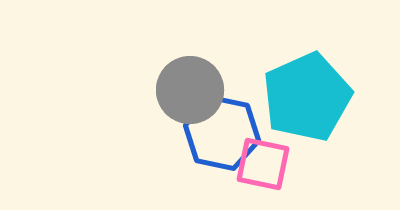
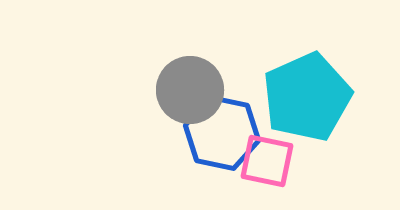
pink square: moved 4 px right, 3 px up
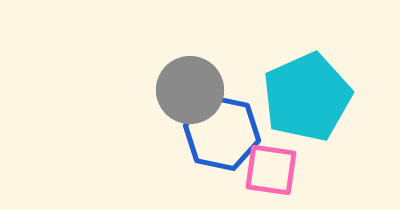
pink square: moved 4 px right, 9 px down; rotated 4 degrees counterclockwise
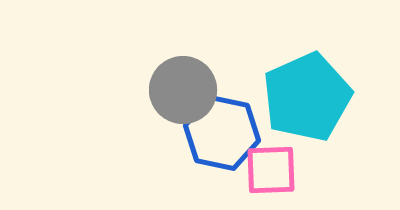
gray circle: moved 7 px left
pink square: rotated 10 degrees counterclockwise
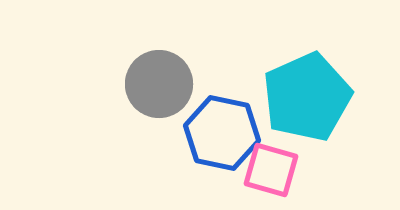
gray circle: moved 24 px left, 6 px up
pink square: rotated 18 degrees clockwise
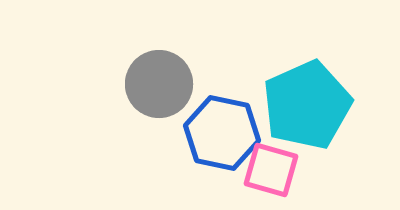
cyan pentagon: moved 8 px down
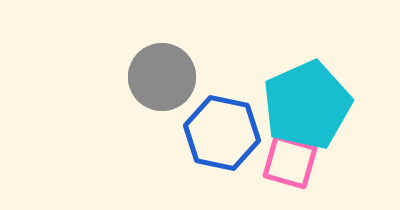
gray circle: moved 3 px right, 7 px up
pink square: moved 19 px right, 8 px up
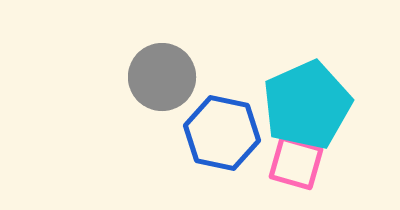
pink square: moved 6 px right, 1 px down
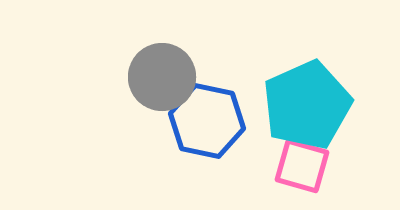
blue hexagon: moved 15 px left, 12 px up
pink square: moved 6 px right, 3 px down
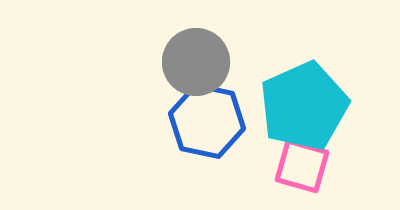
gray circle: moved 34 px right, 15 px up
cyan pentagon: moved 3 px left, 1 px down
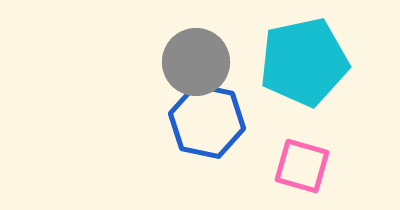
cyan pentagon: moved 44 px up; rotated 12 degrees clockwise
